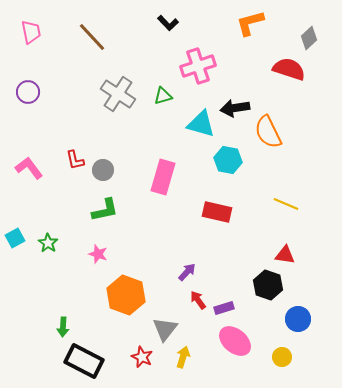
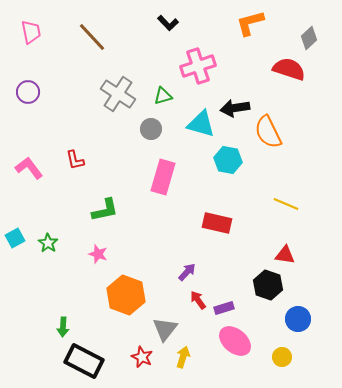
gray circle: moved 48 px right, 41 px up
red rectangle: moved 11 px down
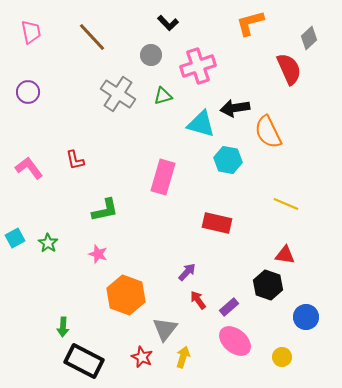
red semicircle: rotated 48 degrees clockwise
gray circle: moved 74 px up
purple rectangle: moved 5 px right, 1 px up; rotated 24 degrees counterclockwise
blue circle: moved 8 px right, 2 px up
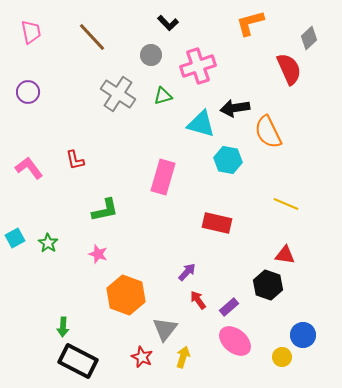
blue circle: moved 3 px left, 18 px down
black rectangle: moved 6 px left
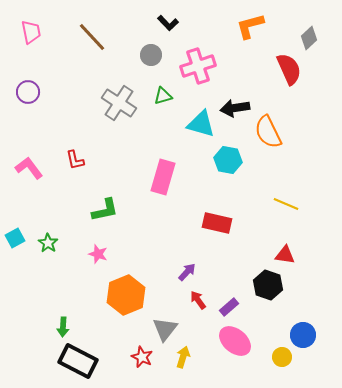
orange L-shape: moved 3 px down
gray cross: moved 1 px right, 9 px down
orange hexagon: rotated 18 degrees clockwise
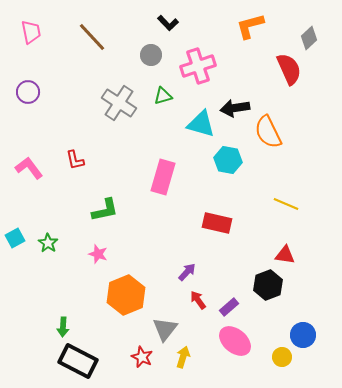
black hexagon: rotated 20 degrees clockwise
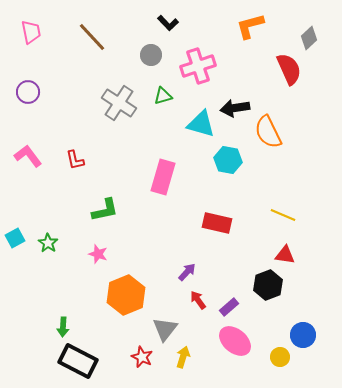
pink L-shape: moved 1 px left, 12 px up
yellow line: moved 3 px left, 11 px down
yellow circle: moved 2 px left
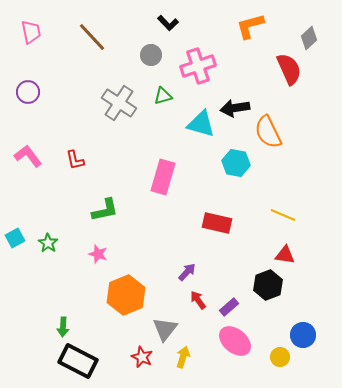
cyan hexagon: moved 8 px right, 3 px down
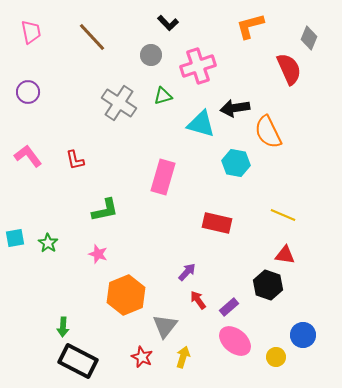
gray diamond: rotated 25 degrees counterclockwise
cyan square: rotated 18 degrees clockwise
black hexagon: rotated 20 degrees counterclockwise
gray triangle: moved 3 px up
yellow circle: moved 4 px left
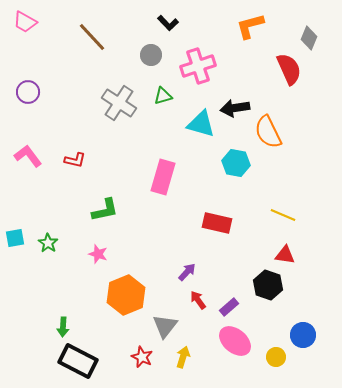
pink trapezoid: moved 6 px left, 10 px up; rotated 130 degrees clockwise
red L-shape: rotated 65 degrees counterclockwise
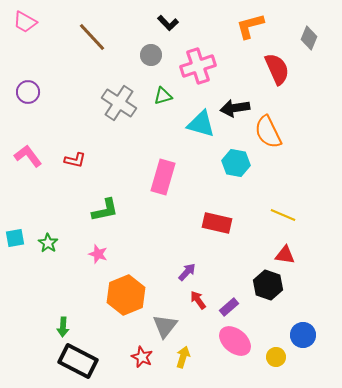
red semicircle: moved 12 px left
